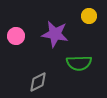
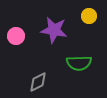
purple star: moved 1 px left, 4 px up
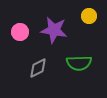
pink circle: moved 4 px right, 4 px up
gray diamond: moved 14 px up
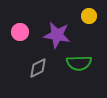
purple star: moved 3 px right, 5 px down
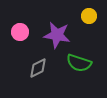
green semicircle: rotated 20 degrees clockwise
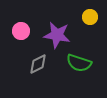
yellow circle: moved 1 px right, 1 px down
pink circle: moved 1 px right, 1 px up
gray diamond: moved 4 px up
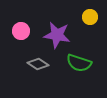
gray diamond: rotated 60 degrees clockwise
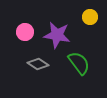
pink circle: moved 4 px right, 1 px down
green semicircle: rotated 145 degrees counterclockwise
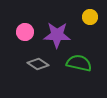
purple star: rotated 8 degrees counterclockwise
green semicircle: rotated 40 degrees counterclockwise
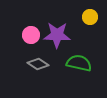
pink circle: moved 6 px right, 3 px down
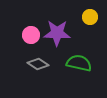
purple star: moved 2 px up
